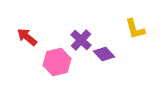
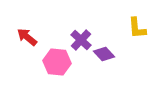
yellow L-shape: moved 2 px right, 1 px up; rotated 10 degrees clockwise
pink hexagon: rotated 20 degrees clockwise
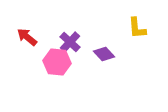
purple cross: moved 11 px left, 2 px down
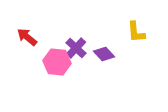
yellow L-shape: moved 1 px left, 4 px down
purple cross: moved 6 px right, 6 px down
